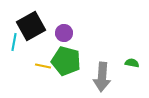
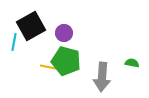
yellow line: moved 5 px right, 1 px down
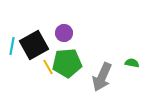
black square: moved 3 px right, 19 px down
cyan line: moved 2 px left, 4 px down
green pentagon: moved 1 px right, 2 px down; rotated 20 degrees counterclockwise
yellow line: rotated 49 degrees clockwise
gray arrow: rotated 20 degrees clockwise
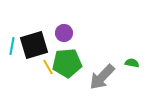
black square: rotated 12 degrees clockwise
gray arrow: rotated 20 degrees clockwise
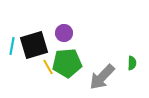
green semicircle: rotated 80 degrees clockwise
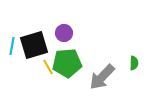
green semicircle: moved 2 px right
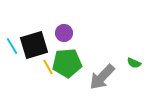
cyan line: rotated 42 degrees counterclockwise
green semicircle: rotated 112 degrees clockwise
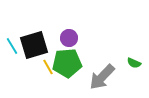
purple circle: moved 5 px right, 5 px down
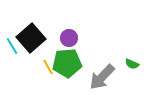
black square: moved 3 px left, 7 px up; rotated 24 degrees counterclockwise
green semicircle: moved 2 px left, 1 px down
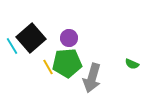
gray arrow: moved 10 px left, 1 px down; rotated 28 degrees counterclockwise
